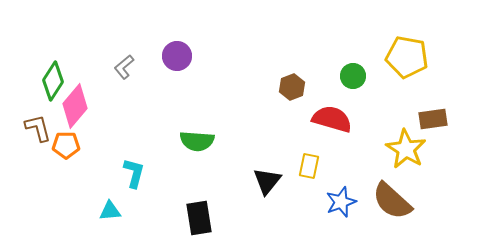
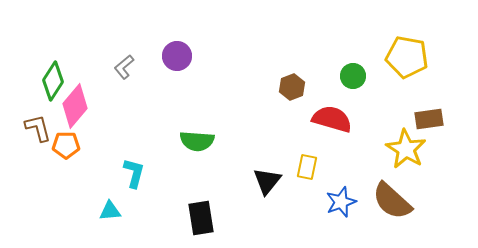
brown rectangle: moved 4 px left
yellow rectangle: moved 2 px left, 1 px down
black rectangle: moved 2 px right
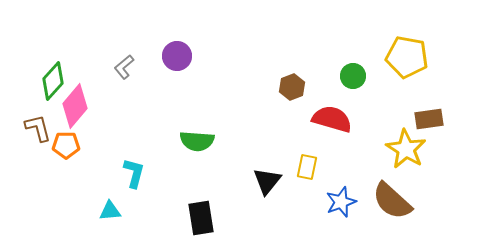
green diamond: rotated 9 degrees clockwise
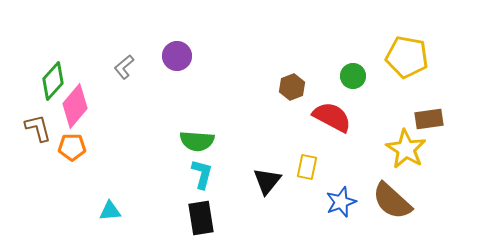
red semicircle: moved 2 px up; rotated 12 degrees clockwise
orange pentagon: moved 6 px right, 2 px down
cyan L-shape: moved 68 px right, 1 px down
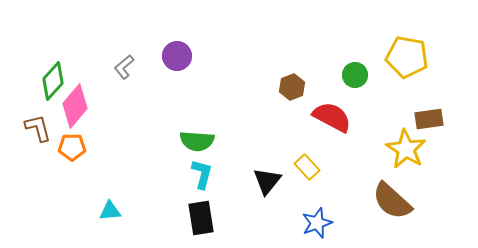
green circle: moved 2 px right, 1 px up
yellow rectangle: rotated 55 degrees counterclockwise
blue star: moved 24 px left, 21 px down
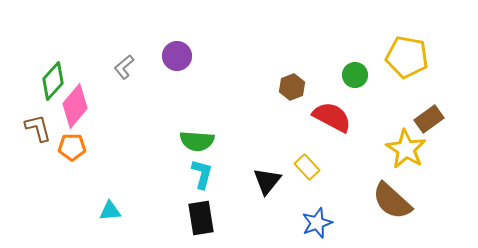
brown rectangle: rotated 28 degrees counterclockwise
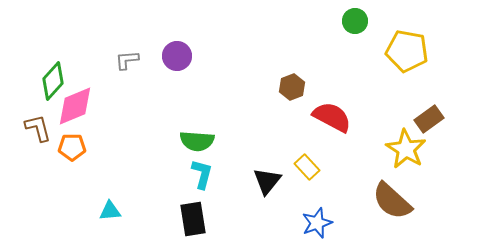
yellow pentagon: moved 6 px up
gray L-shape: moved 3 px right, 7 px up; rotated 35 degrees clockwise
green circle: moved 54 px up
pink diamond: rotated 27 degrees clockwise
black rectangle: moved 8 px left, 1 px down
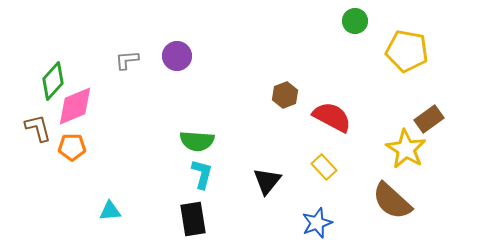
brown hexagon: moved 7 px left, 8 px down
yellow rectangle: moved 17 px right
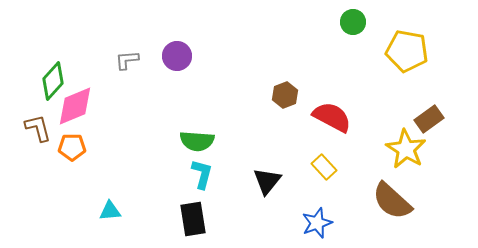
green circle: moved 2 px left, 1 px down
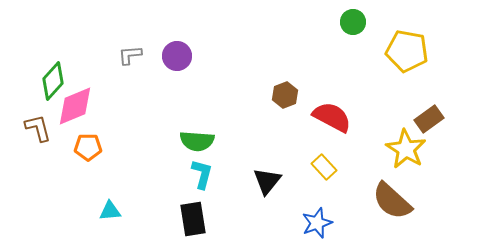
gray L-shape: moved 3 px right, 5 px up
orange pentagon: moved 16 px right
